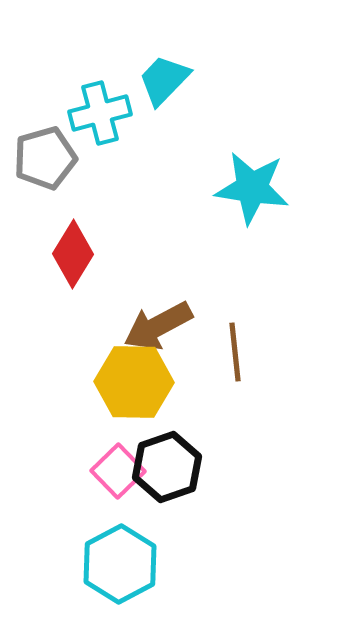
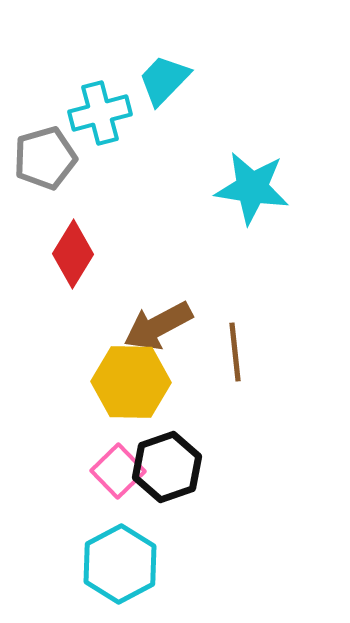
yellow hexagon: moved 3 px left
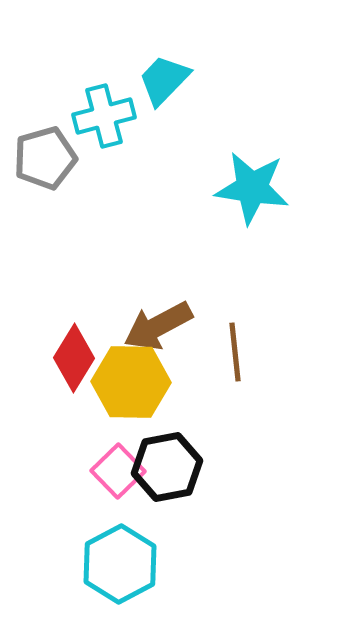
cyan cross: moved 4 px right, 3 px down
red diamond: moved 1 px right, 104 px down
black hexagon: rotated 8 degrees clockwise
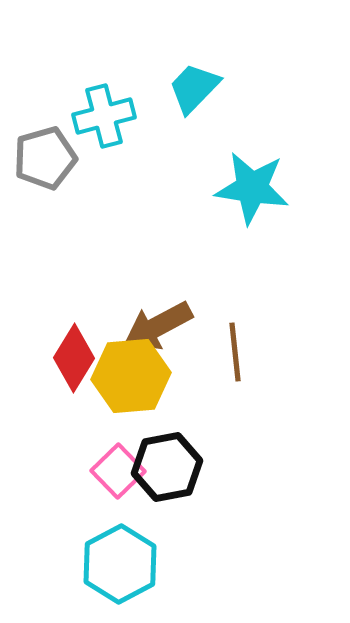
cyan trapezoid: moved 30 px right, 8 px down
yellow hexagon: moved 6 px up; rotated 6 degrees counterclockwise
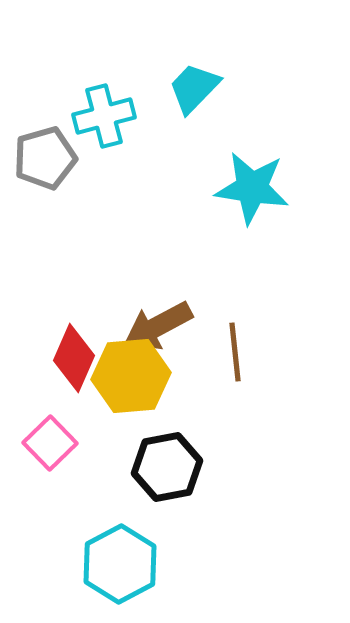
red diamond: rotated 8 degrees counterclockwise
pink square: moved 68 px left, 28 px up
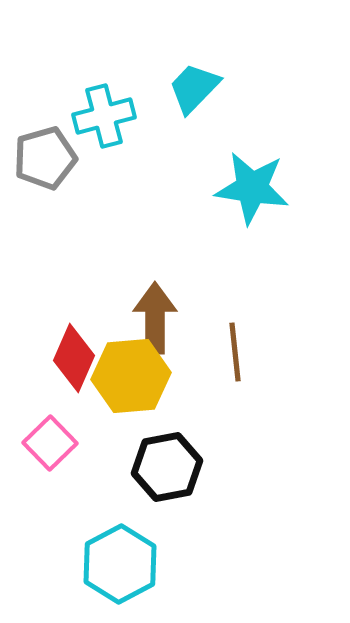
brown arrow: moved 3 px left, 8 px up; rotated 118 degrees clockwise
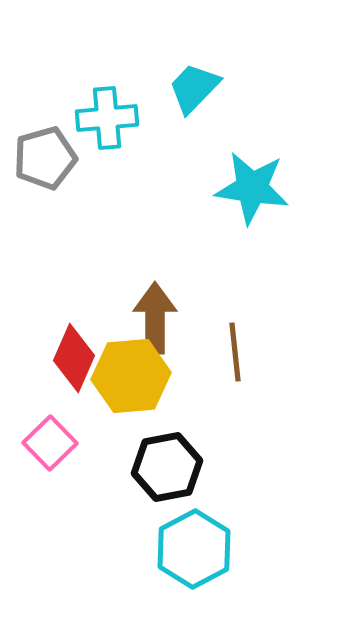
cyan cross: moved 3 px right, 2 px down; rotated 10 degrees clockwise
cyan hexagon: moved 74 px right, 15 px up
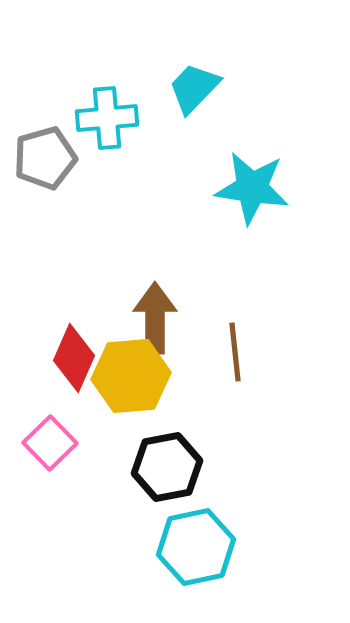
cyan hexagon: moved 2 px right, 2 px up; rotated 16 degrees clockwise
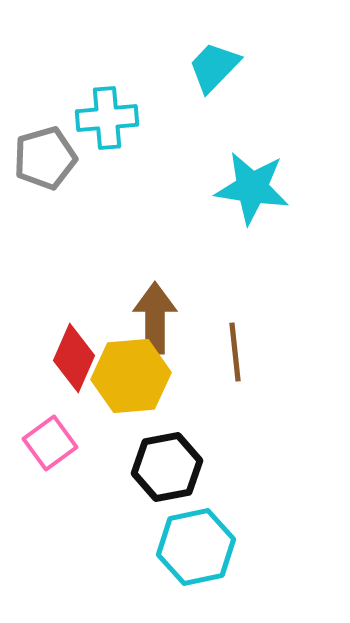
cyan trapezoid: moved 20 px right, 21 px up
pink square: rotated 8 degrees clockwise
